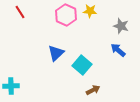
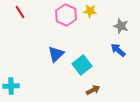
blue triangle: moved 1 px down
cyan square: rotated 12 degrees clockwise
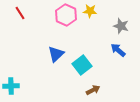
red line: moved 1 px down
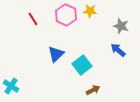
red line: moved 13 px right, 6 px down
cyan cross: rotated 35 degrees clockwise
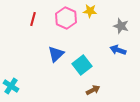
pink hexagon: moved 3 px down
red line: rotated 48 degrees clockwise
blue arrow: rotated 21 degrees counterclockwise
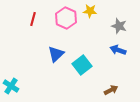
gray star: moved 2 px left
brown arrow: moved 18 px right
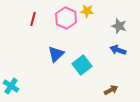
yellow star: moved 3 px left
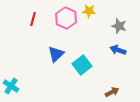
yellow star: moved 2 px right
brown arrow: moved 1 px right, 2 px down
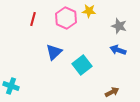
blue triangle: moved 2 px left, 2 px up
cyan cross: rotated 14 degrees counterclockwise
